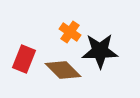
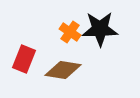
black star: moved 22 px up
brown diamond: rotated 36 degrees counterclockwise
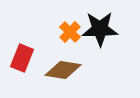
orange cross: rotated 10 degrees clockwise
red rectangle: moved 2 px left, 1 px up
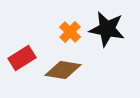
black star: moved 7 px right; rotated 12 degrees clockwise
red rectangle: rotated 36 degrees clockwise
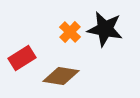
black star: moved 2 px left
brown diamond: moved 2 px left, 6 px down
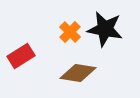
red rectangle: moved 1 px left, 2 px up
brown diamond: moved 17 px right, 3 px up
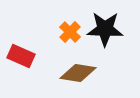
black star: rotated 9 degrees counterclockwise
red rectangle: rotated 56 degrees clockwise
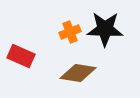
orange cross: rotated 25 degrees clockwise
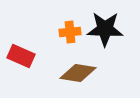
orange cross: rotated 15 degrees clockwise
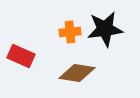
black star: rotated 9 degrees counterclockwise
brown diamond: moved 1 px left
